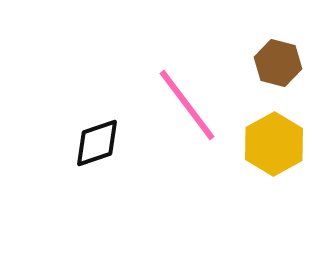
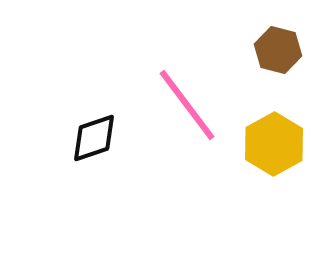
brown hexagon: moved 13 px up
black diamond: moved 3 px left, 5 px up
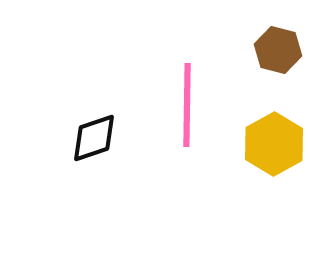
pink line: rotated 38 degrees clockwise
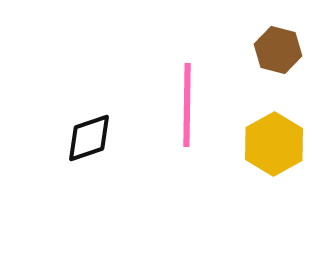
black diamond: moved 5 px left
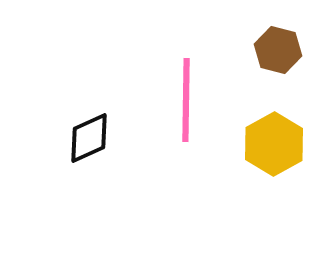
pink line: moved 1 px left, 5 px up
black diamond: rotated 6 degrees counterclockwise
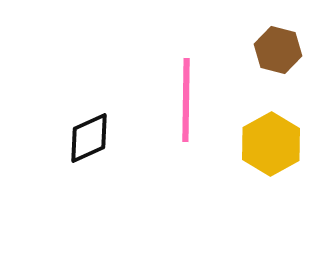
yellow hexagon: moved 3 px left
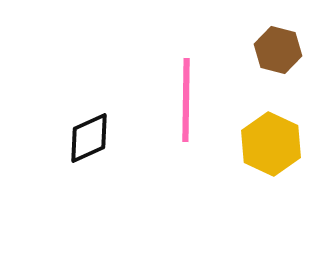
yellow hexagon: rotated 6 degrees counterclockwise
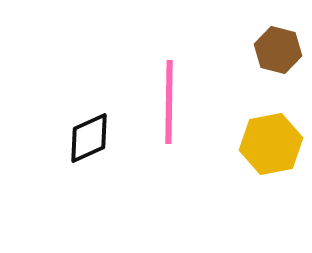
pink line: moved 17 px left, 2 px down
yellow hexagon: rotated 24 degrees clockwise
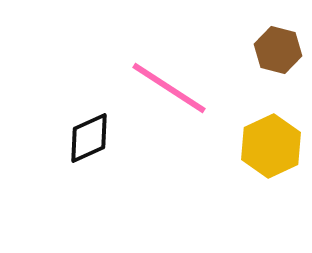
pink line: moved 14 px up; rotated 58 degrees counterclockwise
yellow hexagon: moved 2 px down; rotated 14 degrees counterclockwise
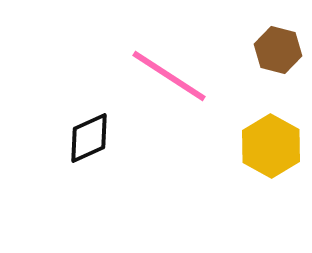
pink line: moved 12 px up
yellow hexagon: rotated 6 degrees counterclockwise
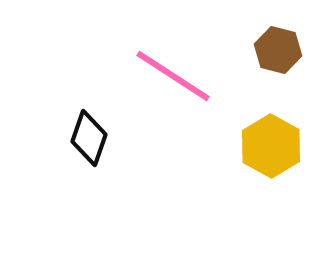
pink line: moved 4 px right
black diamond: rotated 46 degrees counterclockwise
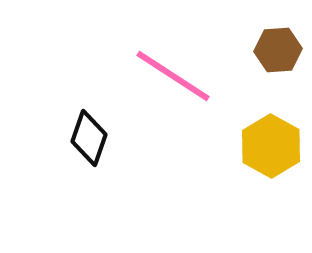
brown hexagon: rotated 18 degrees counterclockwise
